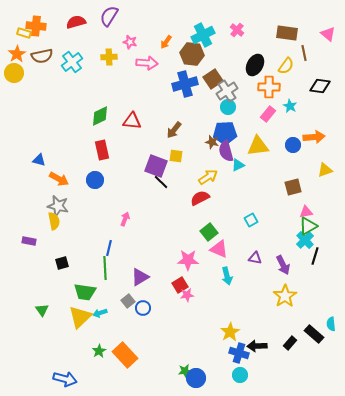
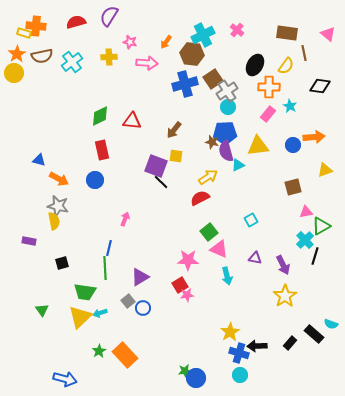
green triangle at (308, 226): moved 13 px right
cyan semicircle at (331, 324): rotated 64 degrees counterclockwise
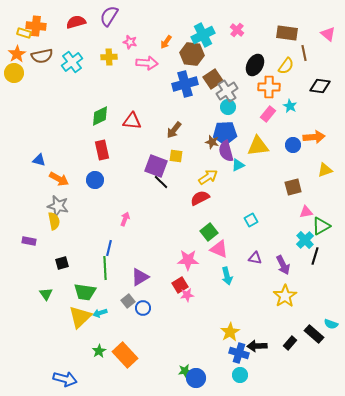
green triangle at (42, 310): moved 4 px right, 16 px up
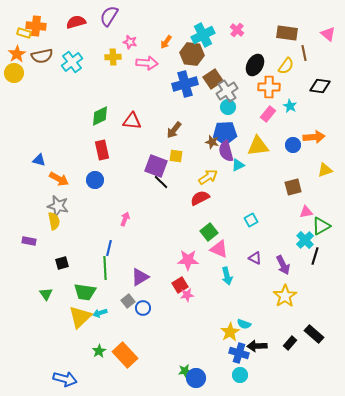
yellow cross at (109, 57): moved 4 px right
purple triangle at (255, 258): rotated 16 degrees clockwise
cyan semicircle at (331, 324): moved 87 px left
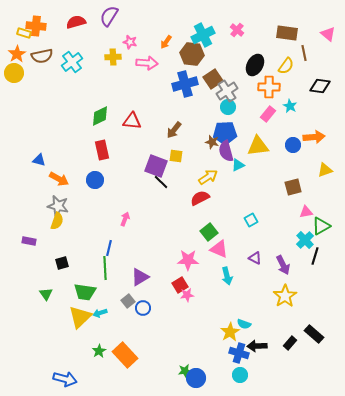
yellow semicircle at (54, 221): moved 3 px right; rotated 30 degrees clockwise
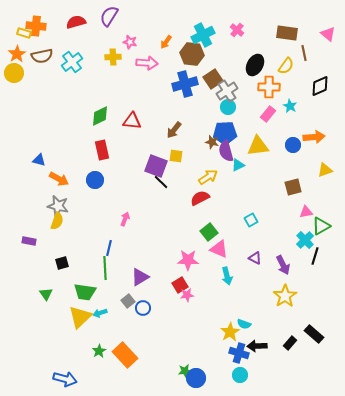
black diamond at (320, 86): rotated 30 degrees counterclockwise
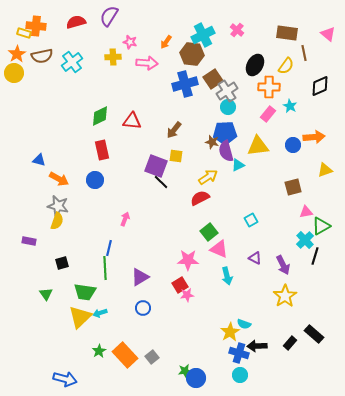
gray square at (128, 301): moved 24 px right, 56 px down
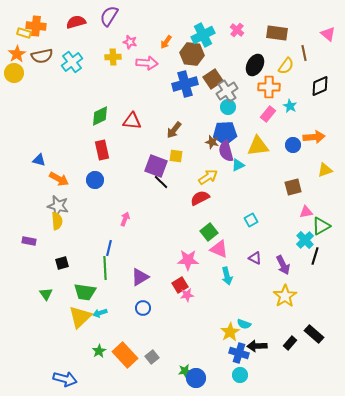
brown rectangle at (287, 33): moved 10 px left
yellow semicircle at (57, 221): rotated 24 degrees counterclockwise
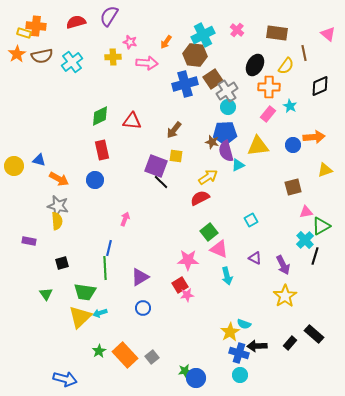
brown hexagon at (192, 54): moved 3 px right, 1 px down
yellow circle at (14, 73): moved 93 px down
